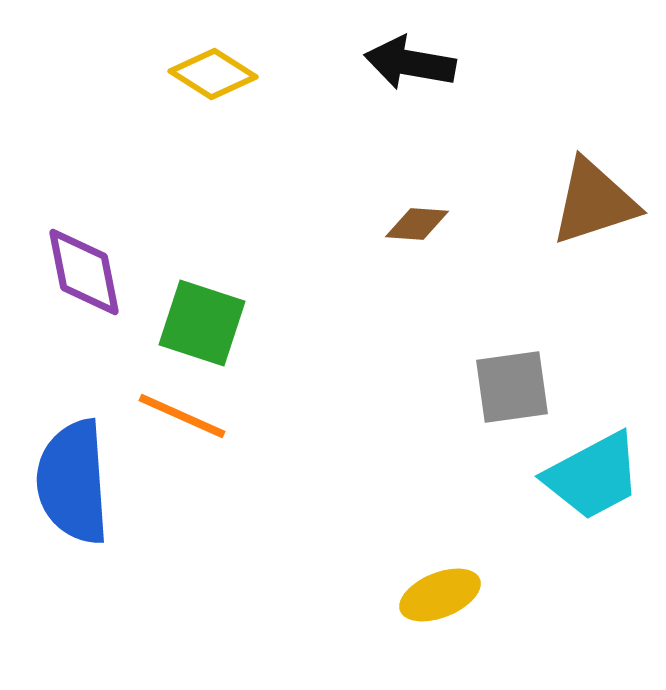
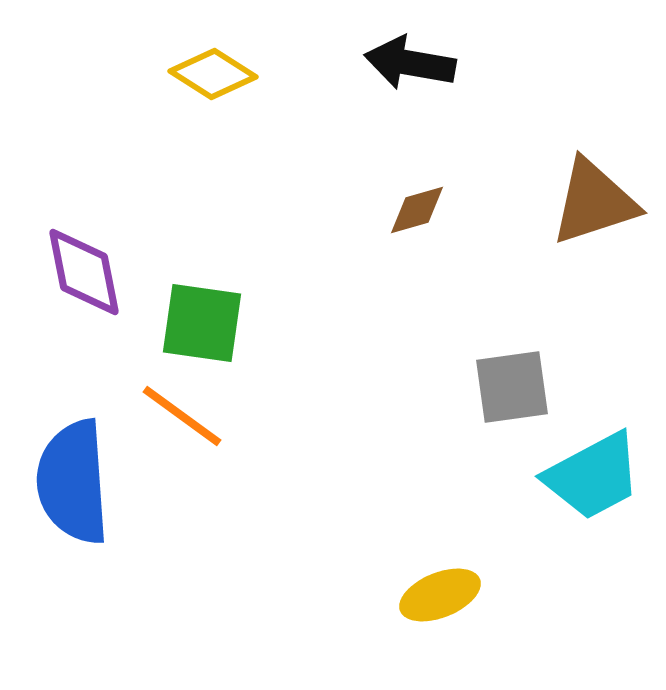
brown diamond: moved 14 px up; rotated 20 degrees counterclockwise
green square: rotated 10 degrees counterclockwise
orange line: rotated 12 degrees clockwise
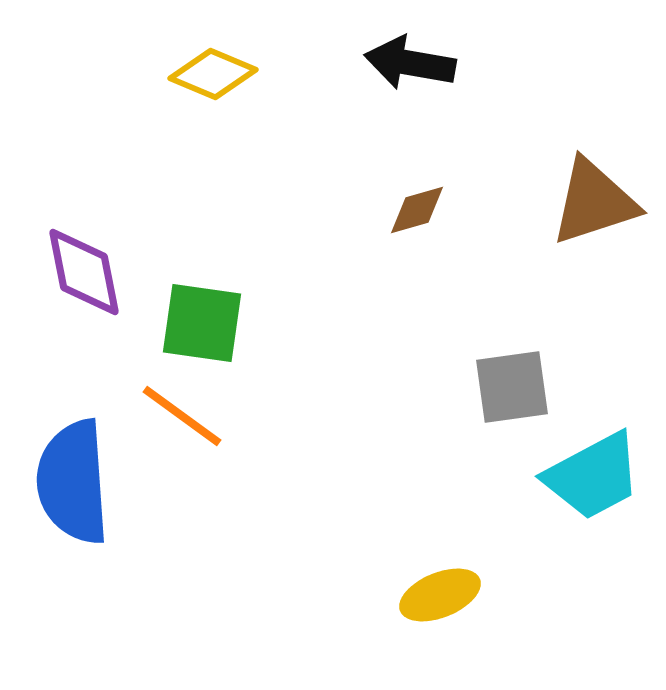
yellow diamond: rotated 10 degrees counterclockwise
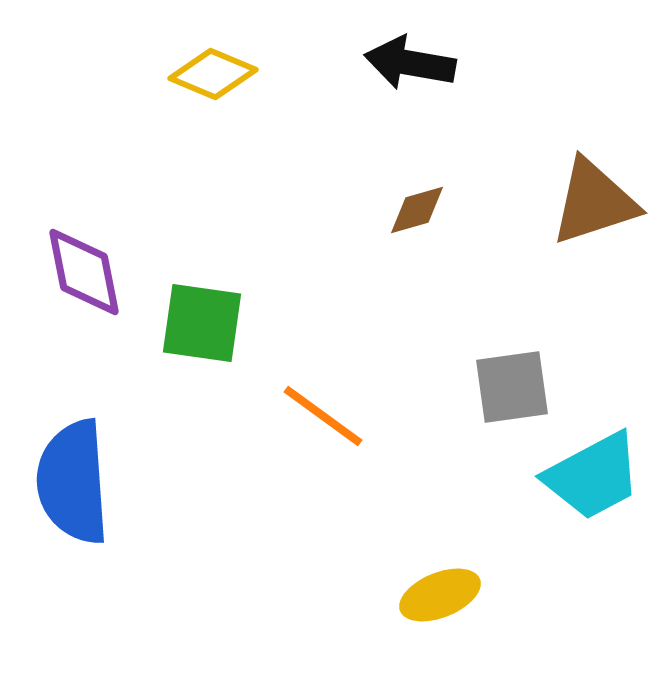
orange line: moved 141 px right
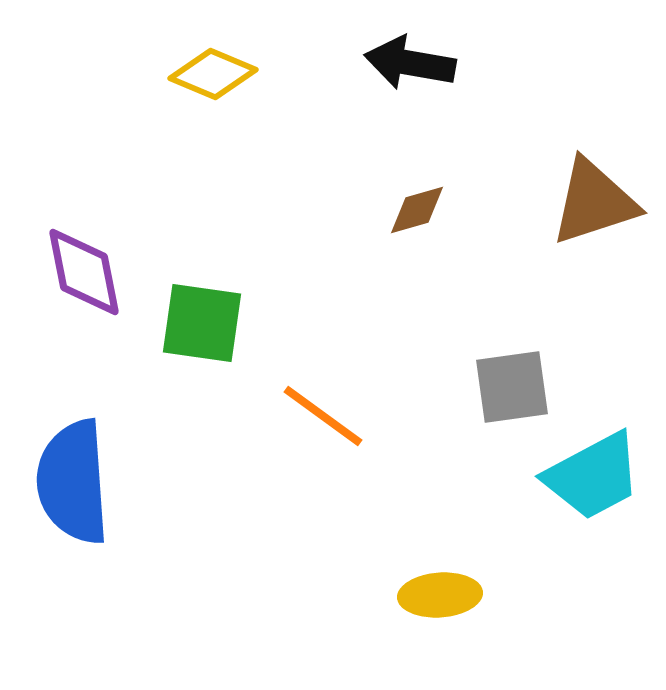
yellow ellipse: rotated 18 degrees clockwise
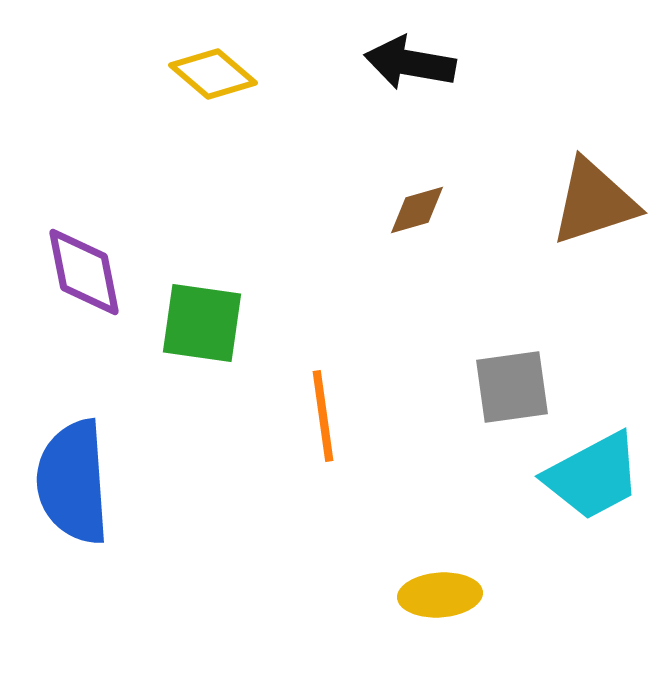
yellow diamond: rotated 18 degrees clockwise
orange line: rotated 46 degrees clockwise
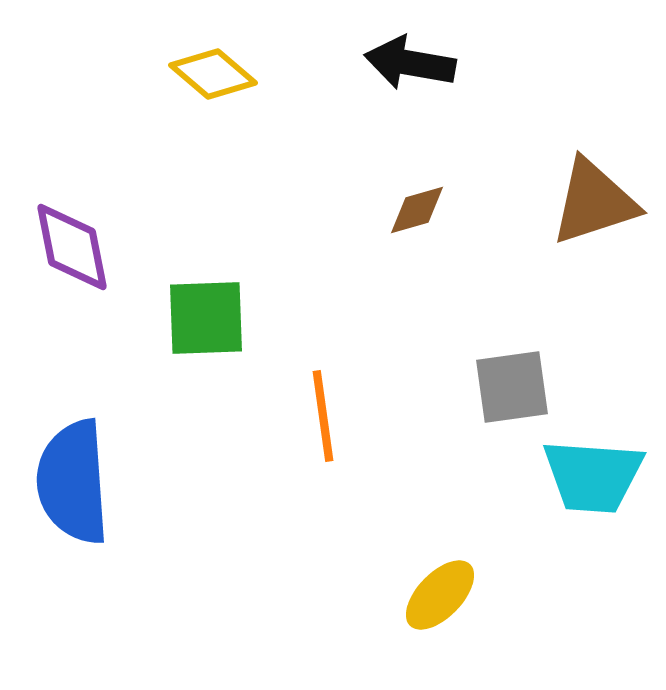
purple diamond: moved 12 px left, 25 px up
green square: moved 4 px right, 5 px up; rotated 10 degrees counterclockwise
cyan trapezoid: rotated 32 degrees clockwise
yellow ellipse: rotated 42 degrees counterclockwise
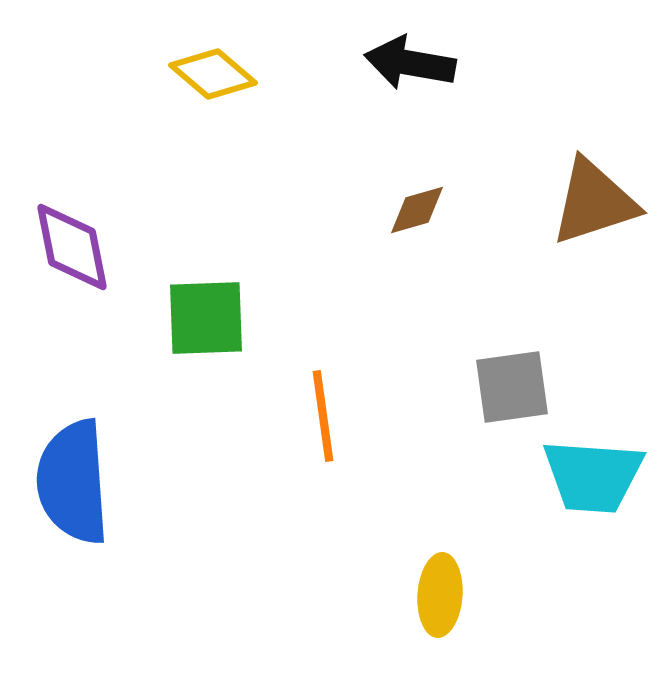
yellow ellipse: rotated 40 degrees counterclockwise
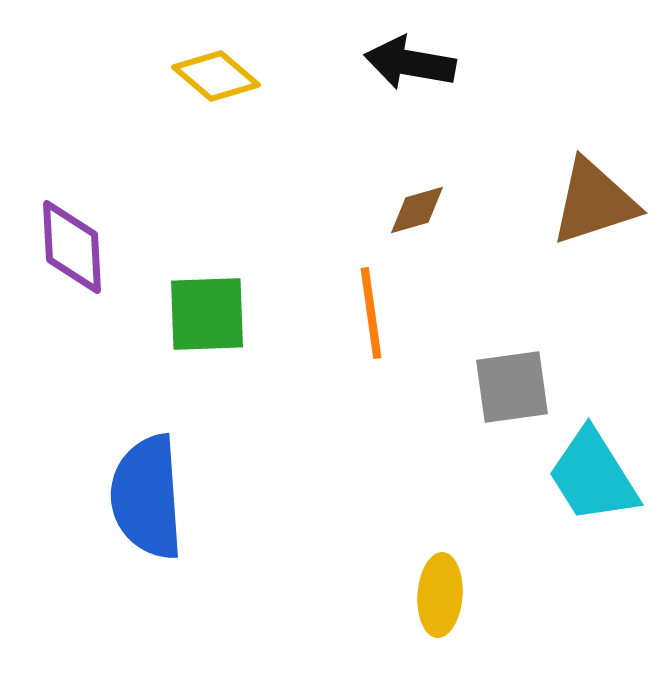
yellow diamond: moved 3 px right, 2 px down
purple diamond: rotated 8 degrees clockwise
green square: moved 1 px right, 4 px up
orange line: moved 48 px right, 103 px up
cyan trapezoid: rotated 54 degrees clockwise
blue semicircle: moved 74 px right, 15 px down
